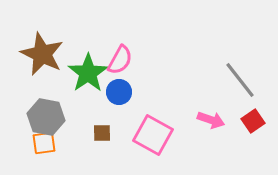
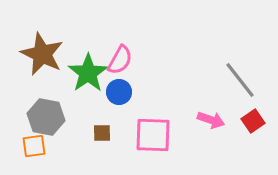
pink square: rotated 27 degrees counterclockwise
orange square: moved 10 px left, 3 px down
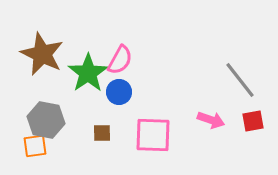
gray hexagon: moved 3 px down
red square: rotated 25 degrees clockwise
orange square: moved 1 px right
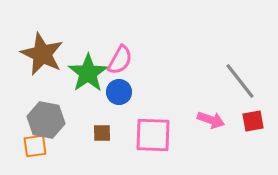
gray line: moved 1 px down
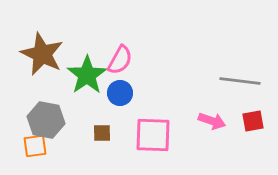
green star: moved 1 px left, 2 px down
gray line: rotated 45 degrees counterclockwise
blue circle: moved 1 px right, 1 px down
pink arrow: moved 1 px right, 1 px down
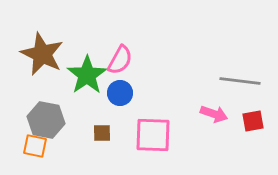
pink arrow: moved 2 px right, 7 px up
orange square: rotated 20 degrees clockwise
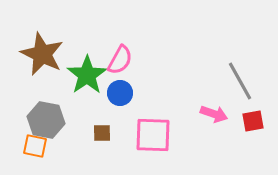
gray line: rotated 54 degrees clockwise
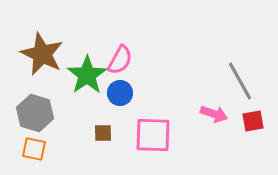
gray hexagon: moved 11 px left, 7 px up; rotated 6 degrees clockwise
brown square: moved 1 px right
orange square: moved 1 px left, 3 px down
